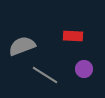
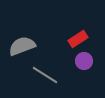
red rectangle: moved 5 px right, 3 px down; rotated 36 degrees counterclockwise
purple circle: moved 8 px up
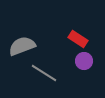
red rectangle: rotated 66 degrees clockwise
gray line: moved 1 px left, 2 px up
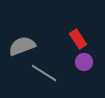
red rectangle: rotated 24 degrees clockwise
purple circle: moved 1 px down
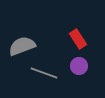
purple circle: moved 5 px left, 4 px down
gray line: rotated 12 degrees counterclockwise
